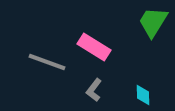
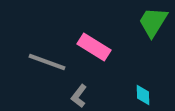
gray L-shape: moved 15 px left, 6 px down
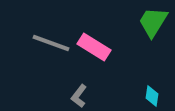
gray line: moved 4 px right, 19 px up
cyan diamond: moved 9 px right, 1 px down; rotated 10 degrees clockwise
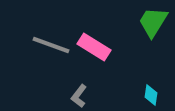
gray line: moved 2 px down
cyan diamond: moved 1 px left, 1 px up
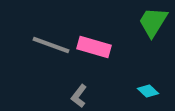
pink rectangle: rotated 16 degrees counterclockwise
cyan diamond: moved 3 px left, 4 px up; rotated 55 degrees counterclockwise
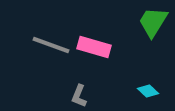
gray L-shape: rotated 15 degrees counterclockwise
